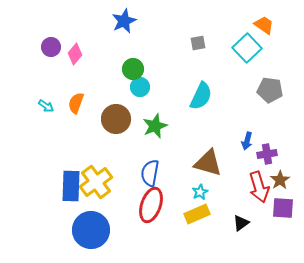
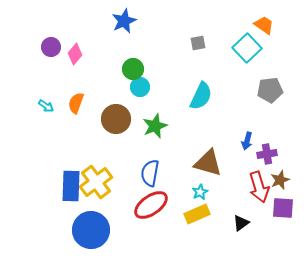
gray pentagon: rotated 15 degrees counterclockwise
brown star: rotated 12 degrees clockwise
red ellipse: rotated 36 degrees clockwise
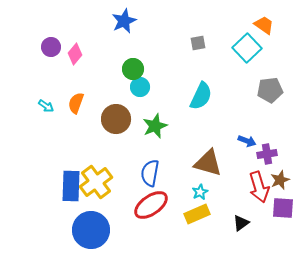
blue arrow: rotated 84 degrees counterclockwise
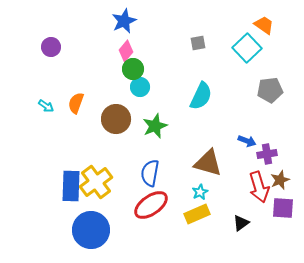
pink diamond: moved 51 px right, 3 px up
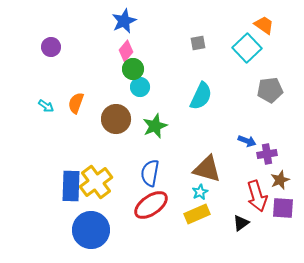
brown triangle: moved 1 px left, 6 px down
red arrow: moved 2 px left, 9 px down
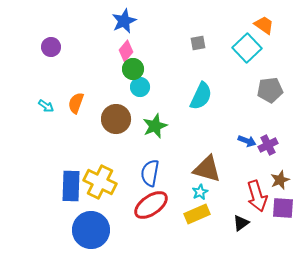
purple cross: moved 1 px right, 9 px up; rotated 18 degrees counterclockwise
yellow cross: moved 4 px right; rotated 28 degrees counterclockwise
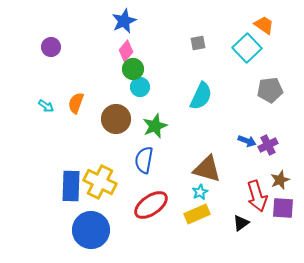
blue semicircle: moved 6 px left, 13 px up
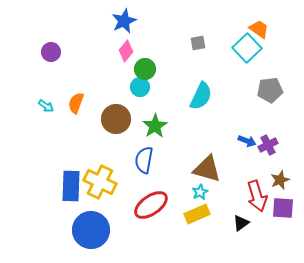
orange trapezoid: moved 5 px left, 4 px down
purple circle: moved 5 px down
green circle: moved 12 px right
green star: rotated 10 degrees counterclockwise
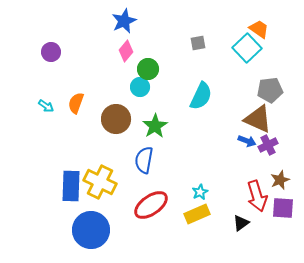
green circle: moved 3 px right
brown triangle: moved 51 px right, 50 px up; rotated 8 degrees clockwise
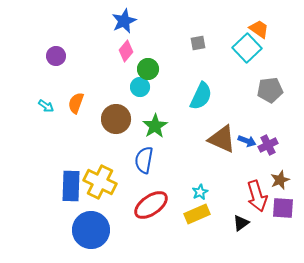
purple circle: moved 5 px right, 4 px down
brown triangle: moved 36 px left, 20 px down
